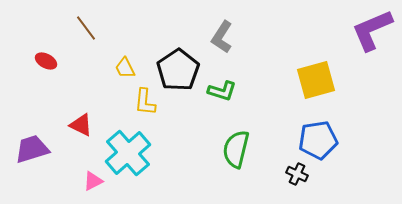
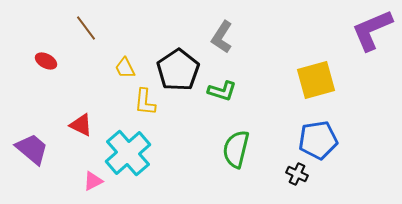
purple trapezoid: rotated 57 degrees clockwise
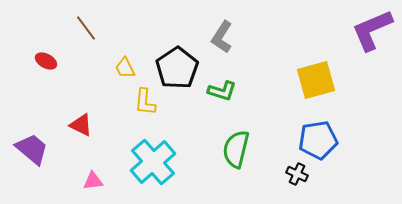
black pentagon: moved 1 px left, 2 px up
cyan cross: moved 25 px right, 9 px down
pink triangle: rotated 20 degrees clockwise
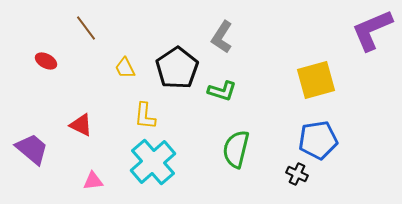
yellow L-shape: moved 14 px down
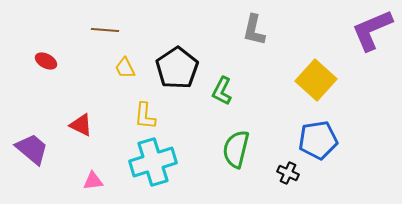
brown line: moved 19 px right, 2 px down; rotated 48 degrees counterclockwise
gray L-shape: moved 32 px right, 7 px up; rotated 20 degrees counterclockwise
yellow square: rotated 33 degrees counterclockwise
green L-shape: rotated 100 degrees clockwise
cyan cross: rotated 24 degrees clockwise
black cross: moved 9 px left, 1 px up
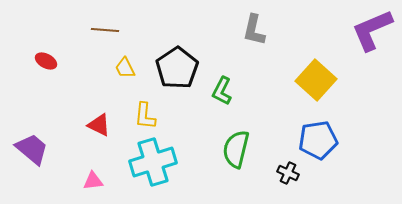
red triangle: moved 18 px right
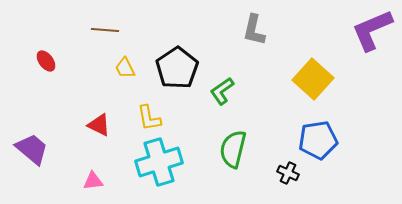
red ellipse: rotated 25 degrees clockwise
yellow square: moved 3 px left, 1 px up
green L-shape: rotated 28 degrees clockwise
yellow L-shape: moved 4 px right, 2 px down; rotated 16 degrees counterclockwise
green semicircle: moved 3 px left
cyan cross: moved 6 px right
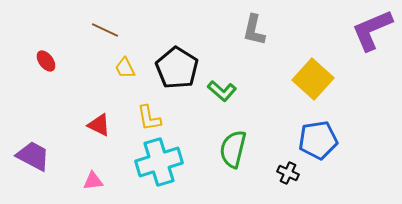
brown line: rotated 20 degrees clockwise
black pentagon: rotated 6 degrees counterclockwise
green L-shape: rotated 104 degrees counterclockwise
purple trapezoid: moved 1 px right, 7 px down; rotated 12 degrees counterclockwise
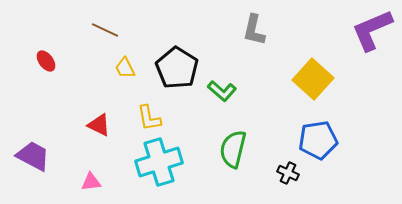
pink triangle: moved 2 px left, 1 px down
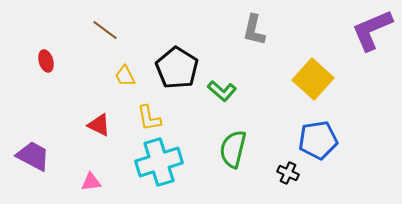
brown line: rotated 12 degrees clockwise
red ellipse: rotated 20 degrees clockwise
yellow trapezoid: moved 8 px down
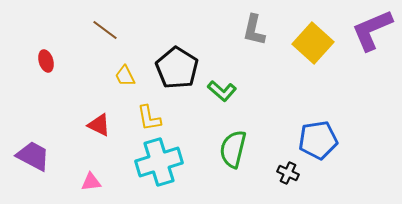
yellow square: moved 36 px up
